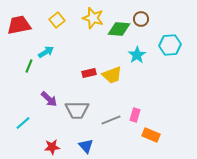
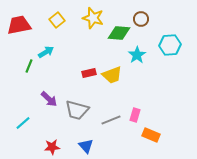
green diamond: moved 4 px down
gray trapezoid: rotated 15 degrees clockwise
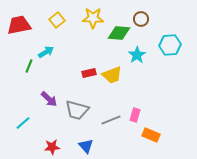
yellow star: rotated 15 degrees counterclockwise
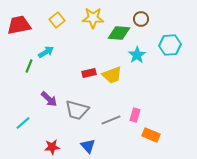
blue triangle: moved 2 px right
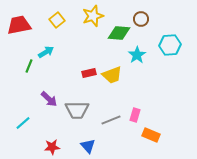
yellow star: moved 2 px up; rotated 20 degrees counterclockwise
gray trapezoid: rotated 15 degrees counterclockwise
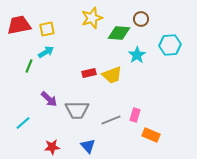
yellow star: moved 1 px left, 2 px down
yellow square: moved 10 px left, 9 px down; rotated 28 degrees clockwise
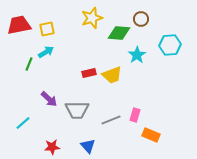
green line: moved 2 px up
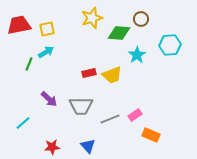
gray trapezoid: moved 4 px right, 4 px up
pink rectangle: rotated 40 degrees clockwise
gray line: moved 1 px left, 1 px up
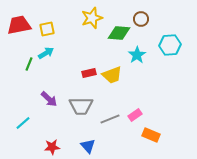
cyan arrow: moved 1 px down
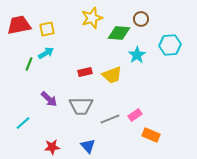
red rectangle: moved 4 px left, 1 px up
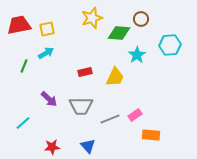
green line: moved 5 px left, 2 px down
yellow trapezoid: moved 3 px right, 2 px down; rotated 45 degrees counterclockwise
orange rectangle: rotated 18 degrees counterclockwise
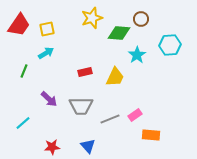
red trapezoid: rotated 135 degrees clockwise
green line: moved 5 px down
